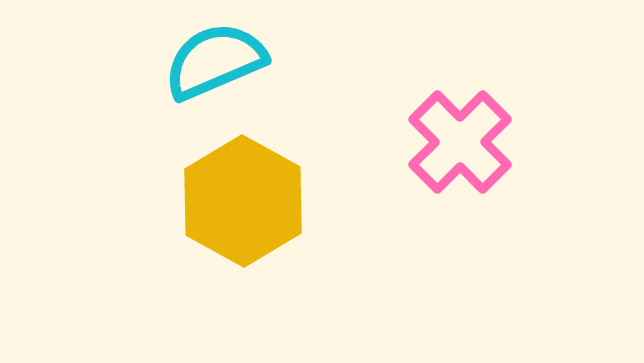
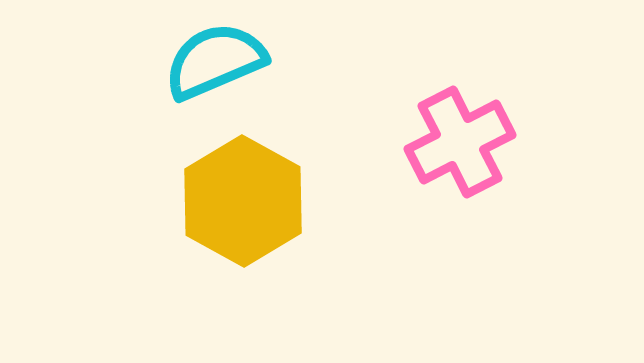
pink cross: rotated 18 degrees clockwise
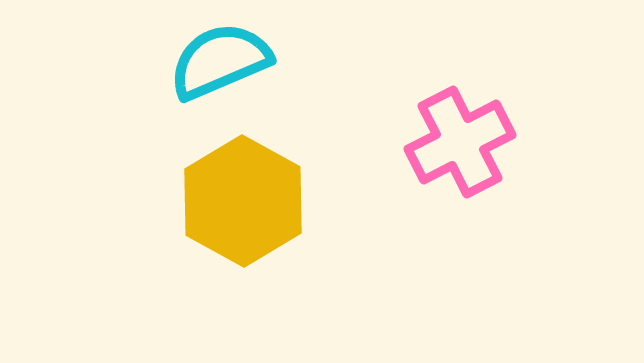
cyan semicircle: moved 5 px right
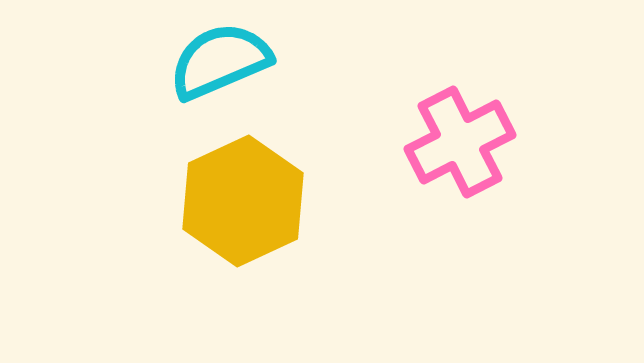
yellow hexagon: rotated 6 degrees clockwise
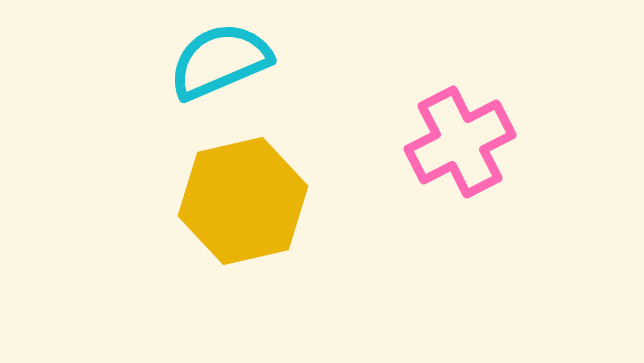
yellow hexagon: rotated 12 degrees clockwise
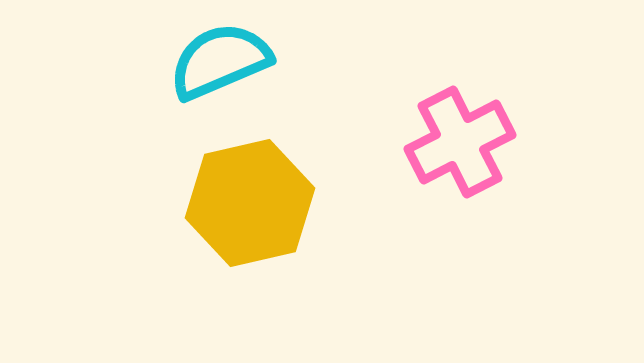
yellow hexagon: moved 7 px right, 2 px down
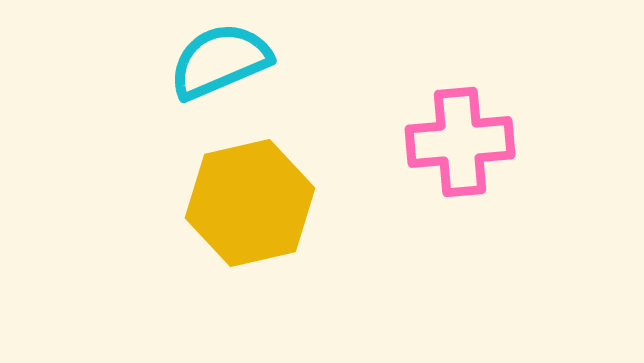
pink cross: rotated 22 degrees clockwise
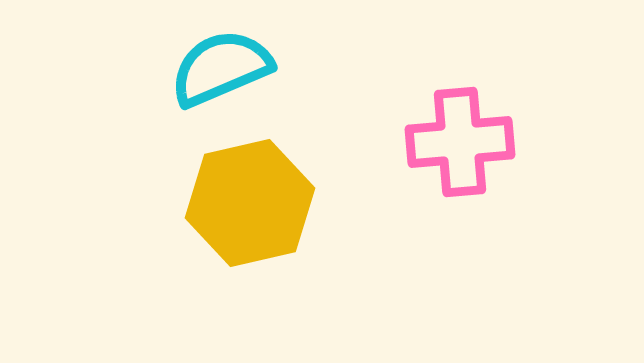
cyan semicircle: moved 1 px right, 7 px down
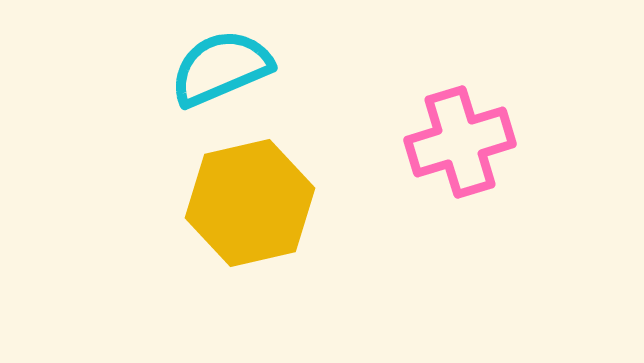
pink cross: rotated 12 degrees counterclockwise
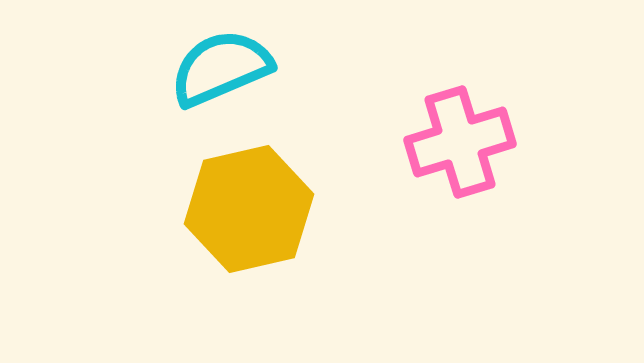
yellow hexagon: moved 1 px left, 6 px down
